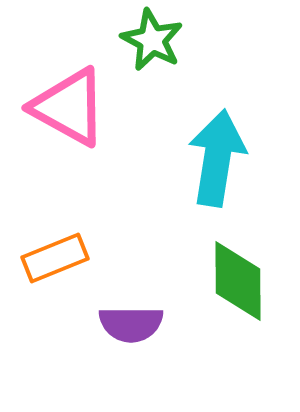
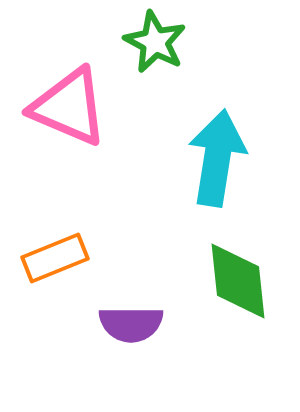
green star: moved 3 px right, 2 px down
pink triangle: rotated 6 degrees counterclockwise
green diamond: rotated 6 degrees counterclockwise
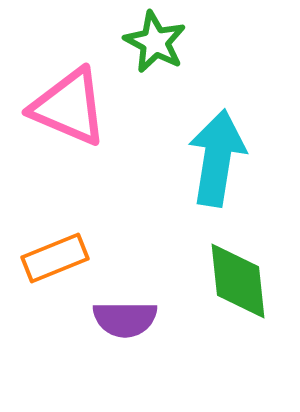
purple semicircle: moved 6 px left, 5 px up
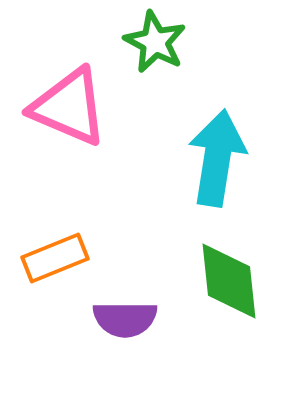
green diamond: moved 9 px left
